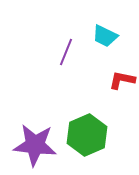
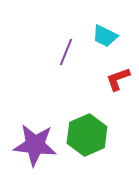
red L-shape: moved 4 px left, 1 px up; rotated 32 degrees counterclockwise
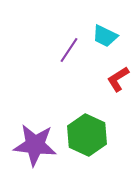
purple line: moved 3 px right, 2 px up; rotated 12 degrees clockwise
red L-shape: rotated 12 degrees counterclockwise
green hexagon: rotated 12 degrees counterclockwise
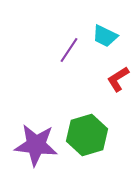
green hexagon: rotated 18 degrees clockwise
purple star: moved 1 px right
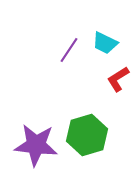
cyan trapezoid: moved 7 px down
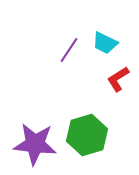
purple star: moved 1 px left, 1 px up
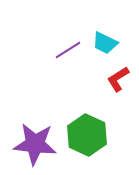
purple line: moved 1 px left; rotated 24 degrees clockwise
green hexagon: rotated 18 degrees counterclockwise
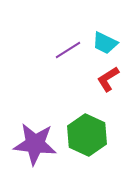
red L-shape: moved 10 px left
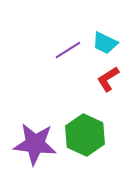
green hexagon: moved 2 px left
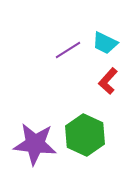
red L-shape: moved 2 px down; rotated 16 degrees counterclockwise
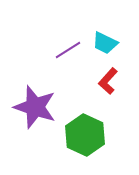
purple star: moved 37 px up; rotated 12 degrees clockwise
